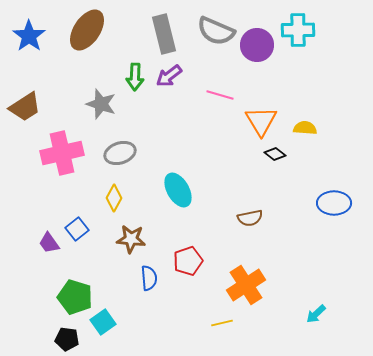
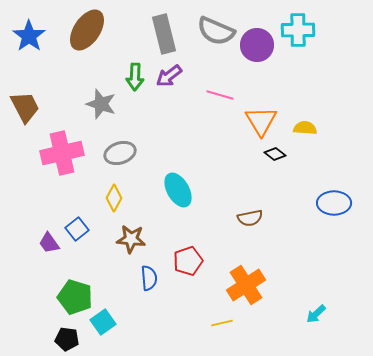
brown trapezoid: rotated 84 degrees counterclockwise
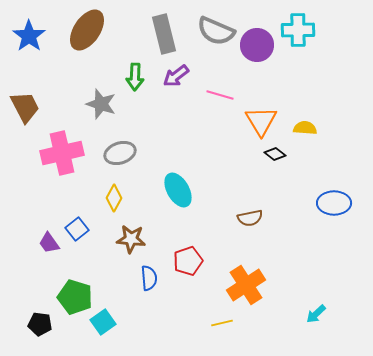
purple arrow: moved 7 px right
black pentagon: moved 27 px left, 15 px up
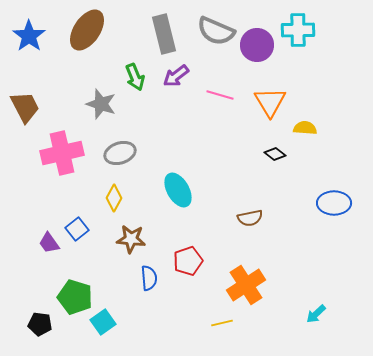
green arrow: rotated 24 degrees counterclockwise
orange triangle: moved 9 px right, 19 px up
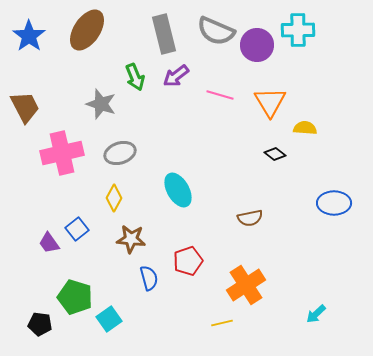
blue semicircle: rotated 10 degrees counterclockwise
cyan square: moved 6 px right, 3 px up
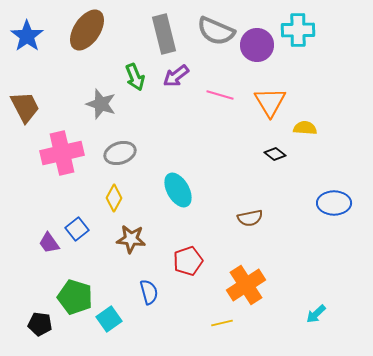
blue star: moved 2 px left
blue semicircle: moved 14 px down
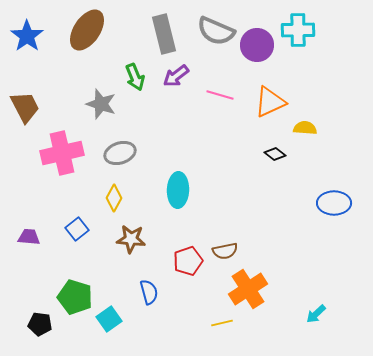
orange triangle: rotated 36 degrees clockwise
cyan ellipse: rotated 32 degrees clockwise
brown semicircle: moved 25 px left, 33 px down
purple trapezoid: moved 20 px left, 6 px up; rotated 130 degrees clockwise
orange cross: moved 2 px right, 4 px down
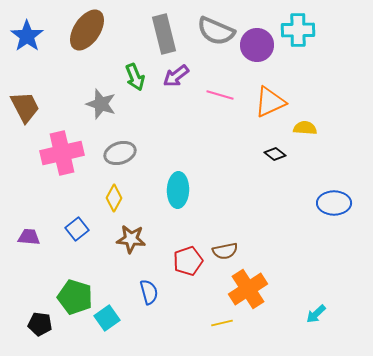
cyan square: moved 2 px left, 1 px up
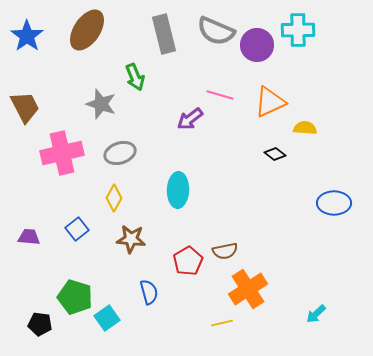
purple arrow: moved 14 px right, 43 px down
red pentagon: rotated 12 degrees counterclockwise
